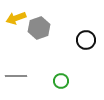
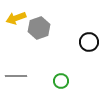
black circle: moved 3 px right, 2 px down
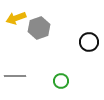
gray line: moved 1 px left
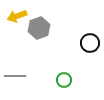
yellow arrow: moved 1 px right, 2 px up
black circle: moved 1 px right, 1 px down
green circle: moved 3 px right, 1 px up
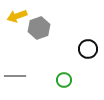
black circle: moved 2 px left, 6 px down
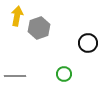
yellow arrow: rotated 120 degrees clockwise
black circle: moved 6 px up
green circle: moved 6 px up
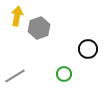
black circle: moved 6 px down
gray line: rotated 30 degrees counterclockwise
